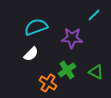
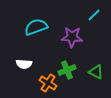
purple star: moved 1 px up
white semicircle: moved 7 px left, 10 px down; rotated 49 degrees clockwise
green cross: rotated 12 degrees clockwise
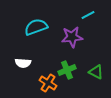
cyan line: moved 6 px left; rotated 16 degrees clockwise
purple star: rotated 10 degrees counterclockwise
white semicircle: moved 1 px left, 1 px up
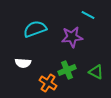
cyan line: rotated 56 degrees clockwise
cyan semicircle: moved 1 px left, 2 px down
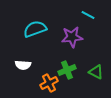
white semicircle: moved 2 px down
orange cross: moved 1 px right; rotated 30 degrees clockwise
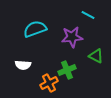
green triangle: moved 16 px up
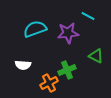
cyan line: moved 1 px down
purple star: moved 4 px left, 4 px up
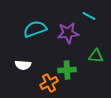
cyan line: moved 1 px right
green triangle: rotated 21 degrees counterclockwise
green cross: rotated 18 degrees clockwise
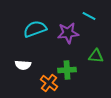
orange cross: rotated 24 degrees counterclockwise
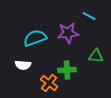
cyan semicircle: moved 9 px down
